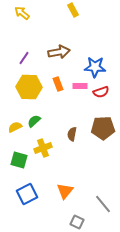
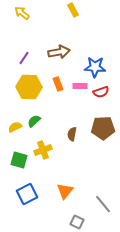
yellow cross: moved 2 px down
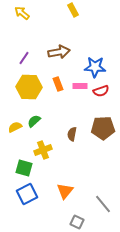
red semicircle: moved 1 px up
green square: moved 5 px right, 8 px down
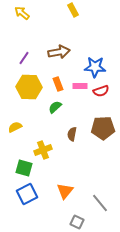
green semicircle: moved 21 px right, 14 px up
gray line: moved 3 px left, 1 px up
